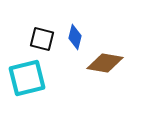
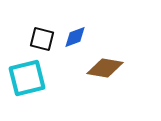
blue diamond: rotated 55 degrees clockwise
brown diamond: moved 5 px down
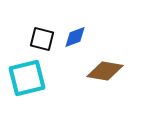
brown diamond: moved 3 px down
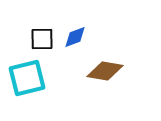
black square: rotated 15 degrees counterclockwise
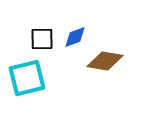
brown diamond: moved 10 px up
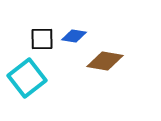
blue diamond: moved 1 px left, 1 px up; rotated 30 degrees clockwise
cyan square: rotated 24 degrees counterclockwise
